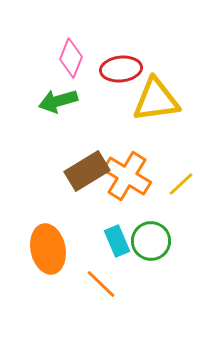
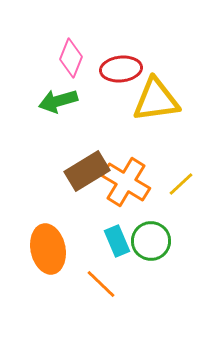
orange cross: moved 1 px left, 6 px down
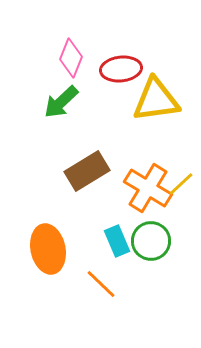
green arrow: moved 3 px right, 1 px down; rotated 27 degrees counterclockwise
orange cross: moved 22 px right, 6 px down
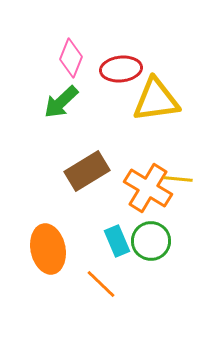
yellow line: moved 3 px left, 5 px up; rotated 48 degrees clockwise
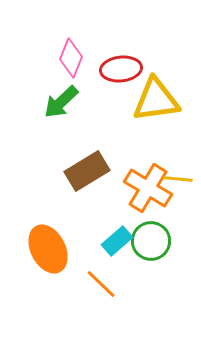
cyan rectangle: rotated 72 degrees clockwise
orange ellipse: rotated 15 degrees counterclockwise
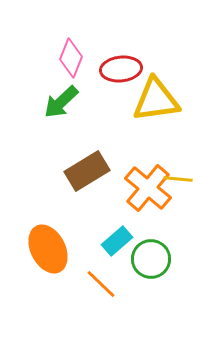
orange cross: rotated 9 degrees clockwise
green circle: moved 18 px down
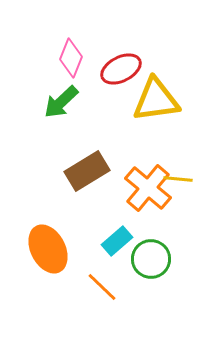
red ellipse: rotated 21 degrees counterclockwise
orange line: moved 1 px right, 3 px down
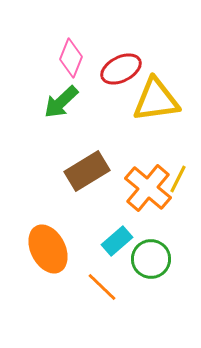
yellow line: rotated 68 degrees counterclockwise
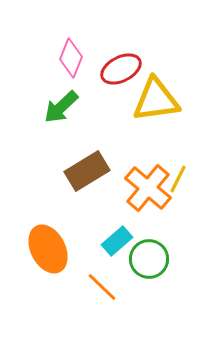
green arrow: moved 5 px down
green circle: moved 2 px left
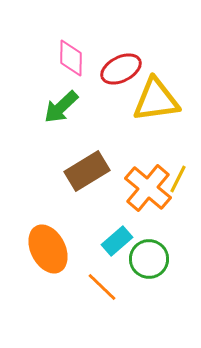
pink diamond: rotated 21 degrees counterclockwise
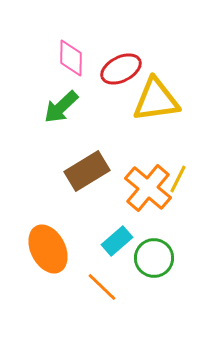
green circle: moved 5 px right, 1 px up
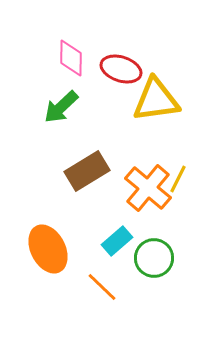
red ellipse: rotated 45 degrees clockwise
